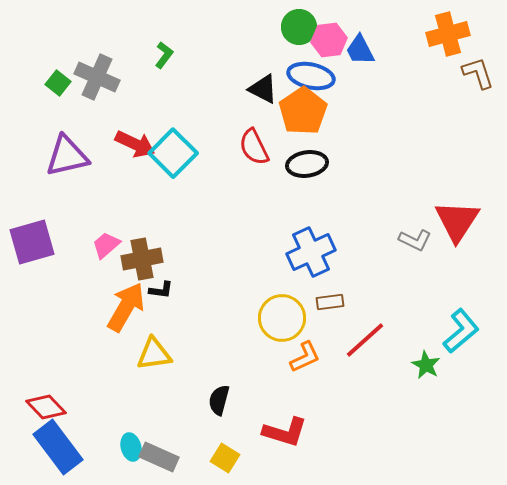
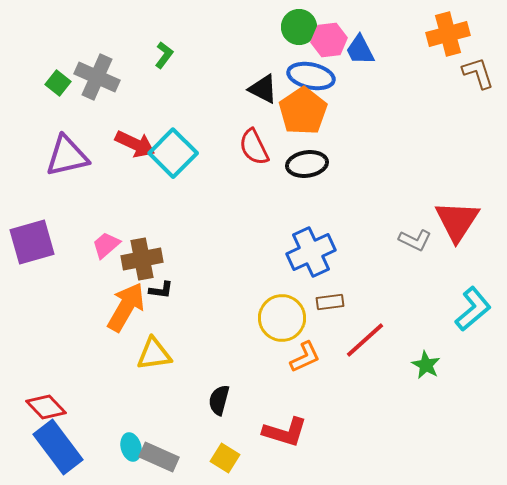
cyan L-shape: moved 12 px right, 22 px up
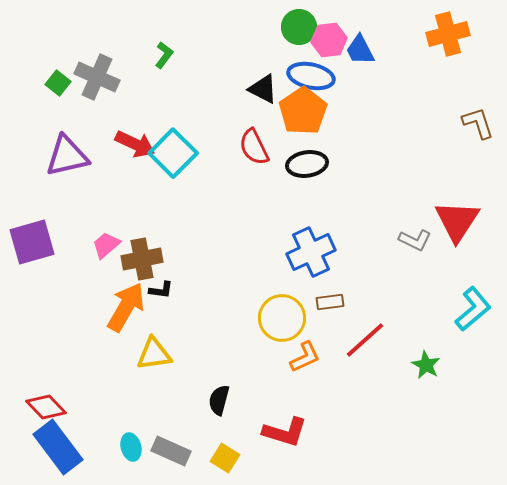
brown L-shape: moved 50 px down
gray rectangle: moved 12 px right, 6 px up
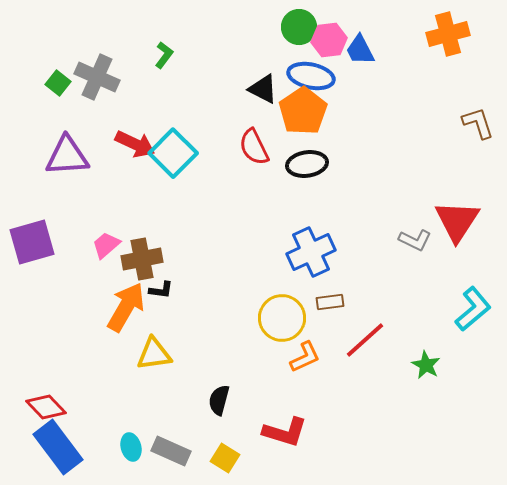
purple triangle: rotated 9 degrees clockwise
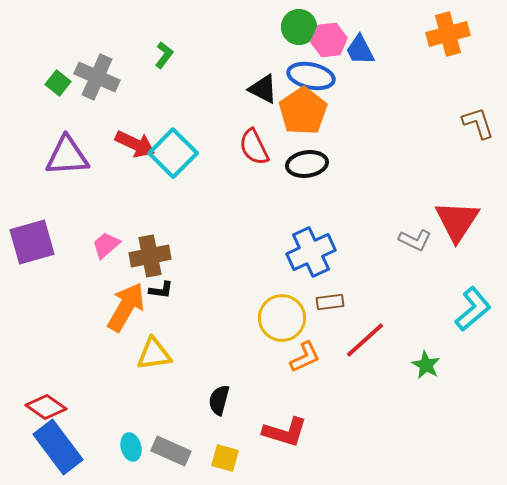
brown cross: moved 8 px right, 3 px up
red diamond: rotated 12 degrees counterclockwise
yellow square: rotated 16 degrees counterclockwise
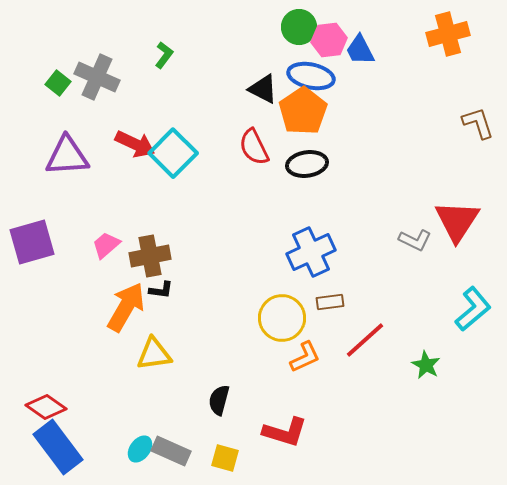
cyan ellipse: moved 9 px right, 2 px down; rotated 52 degrees clockwise
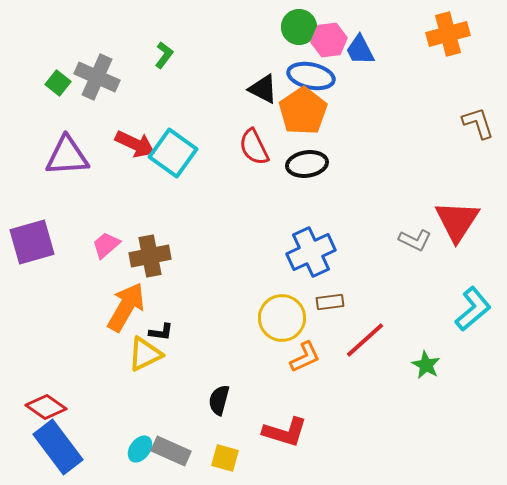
cyan square: rotated 9 degrees counterclockwise
black L-shape: moved 42 px down
yellow triangle: moved 9 px left; rotated 18 degrees counterclockwise
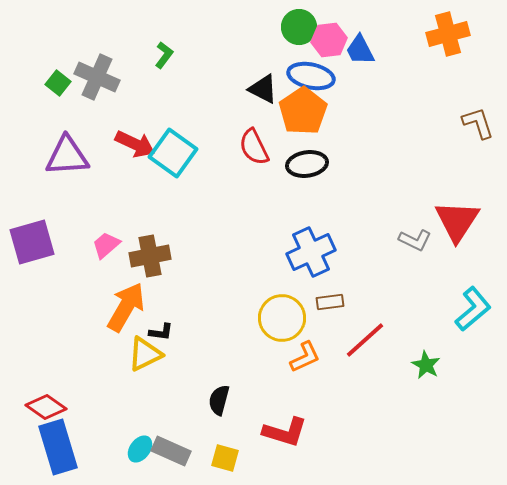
blue rectangle: rotated 20 degrees clockwise
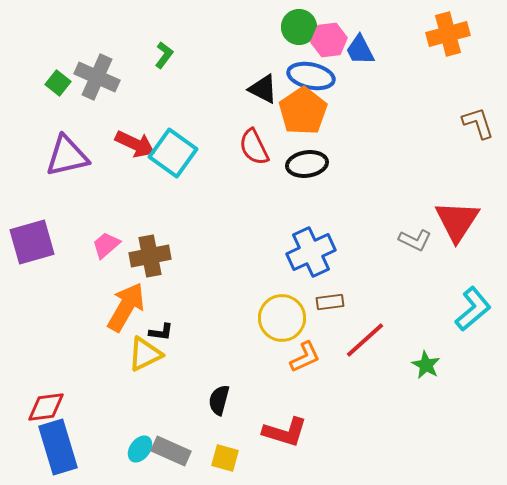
purple triangle: rotated 9 degrees counterclockwise
red diamond: rotated 42 degrees counterclockwise
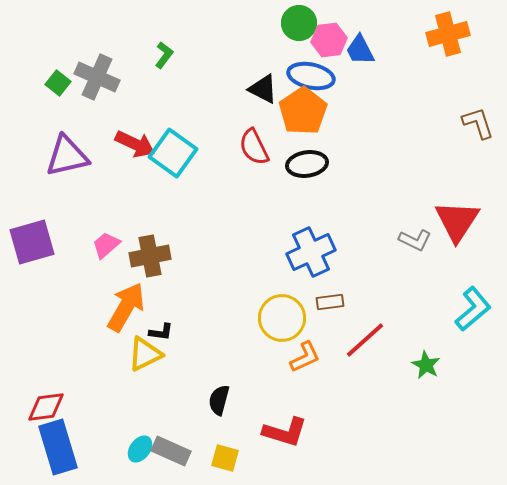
green circle: moved 4 px up
